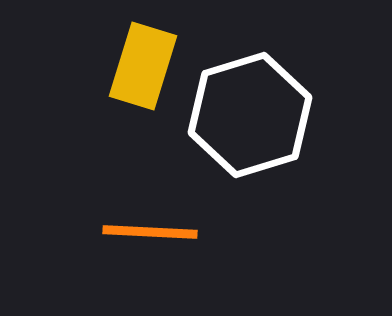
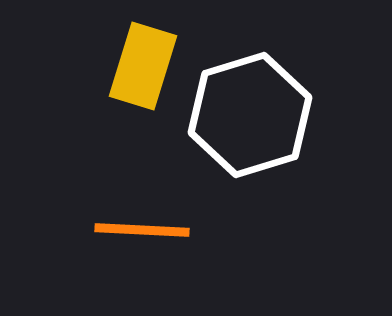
orange line: moved 8 px left, 2 px up
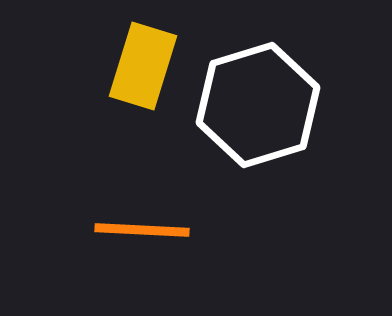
white hexagon: moved 8 px right, 10 px up
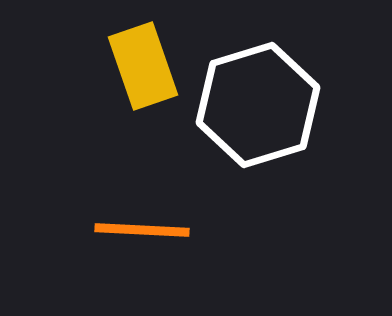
yellow rectangle: rotated 36 degrees counterclockwise
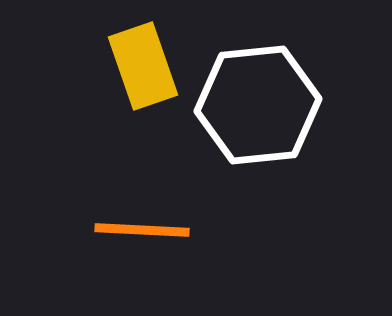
white hexagon: rotated 11 degrees clockwise
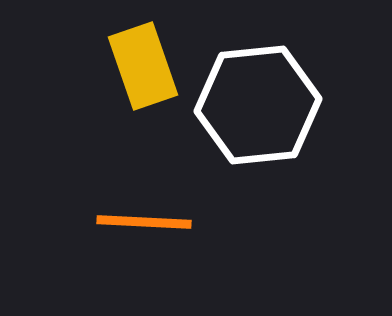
orange line: moved 2 px right, 8 px up
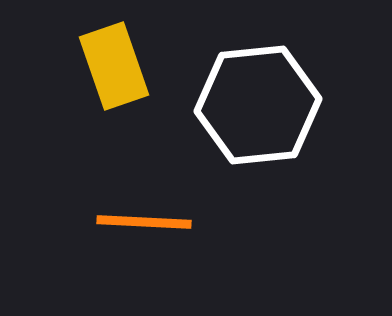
yellow rectangle: moved 29 px left
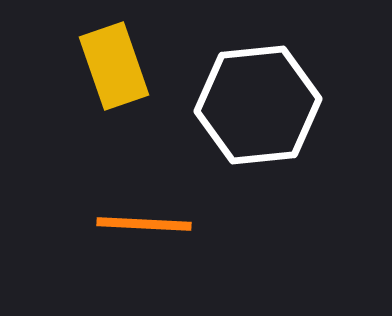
orange line: moved 2 px down
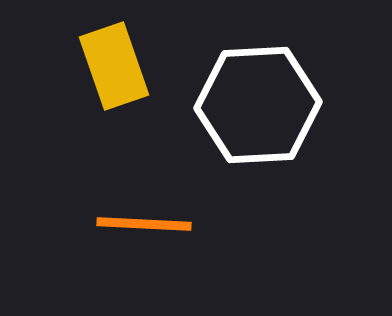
white hexagon: rotated 3 degrees clockwise
